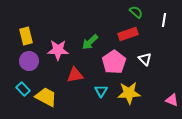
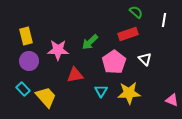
yellow trapezoid: rotated 20 degrees clockwise
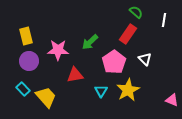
red rectangle: rotated 36 degrees counterclockwise
yellow star: moved 1 px left, 3 px up; rotated 25 degrees counterclockwise
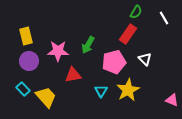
green semicircle: rotated 80 degrees clockwise
white line: moved 2 px up; rotated 40 degrees counterclockwise
green arrow: moved 2 px left, 3 px down; rotated 18 degrees counterclockwise
pink star: moved 1 px down
pink pentagon: rotated 20 degrees clockwise
red triangle: moved 2 px left
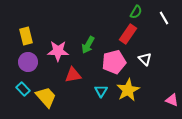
purple circle: moved 1 px left, 1 px down
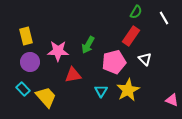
red rectangle: moved 3 px right, 2 px down
purple circle: moved 2 px right
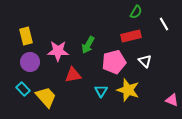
white line: moved 6 px down
red rectangle: rotated 42 degrees clockwise
white triangle: moved 2 px down
yellow star: rotated 25 degrees counterclockwise
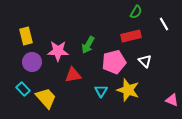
purple circle: moved 2 px right
yellow trapezoid: moved 1 px down
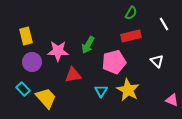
green semicircle: moved 5 px left, 1 px down
white triangle: moved 12 px right
yellow star: rotated 10 degrees clockwise
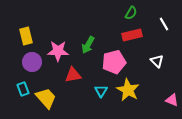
red rectangle: moved 1 px right, 1 px up
cyan rectangle: rotated 24 degrees clockwise
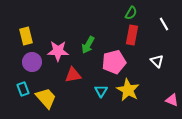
red rectangle: rotated 66 degrees counterclockwise
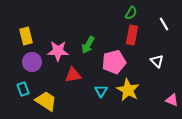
yellow trapezoid: moved 3 px down; rotated 15 degrees counterclockwise
